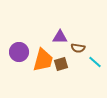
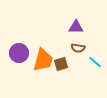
purple triangle: moved 16 px right, 10 px up
purple circle: moved 1 px down
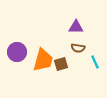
purple circle: moved 2 px left, 1 px up
cyan line: rotated 24 degrees clockwise
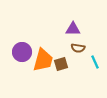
purple triangle: moved 3 px left, 2 px down
purple circle: moved 5 px right
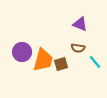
purple triangle: moved 7 px right, 5 px up; rotated 21 degrees clockwise
cyan line: rotated 16 degrees counterclockwise
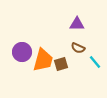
purple triangle: moved 3 px left; rotated 21 degrees counterclockwise
brown semicircle: rotated 16 degrees clockwise
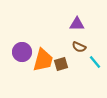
brown semicircle: moved 1 px right, 1 px up
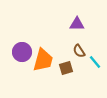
brown semicircle: moved 4 px down; rotated 32 degrees clockwise
brown square: moved 5 px right, 4 px down
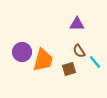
brown square: moved 3 px right, 1 px down
